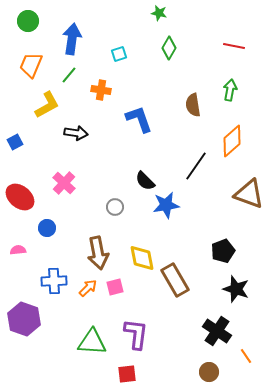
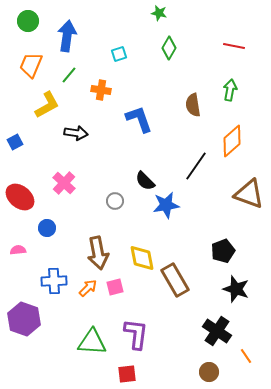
blue arrow: moved 5 px left, 3 px up
gray circle: moved 6 px up
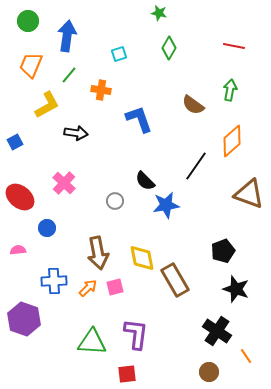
brown semicircle: rotated 45 degrees counterclockwise
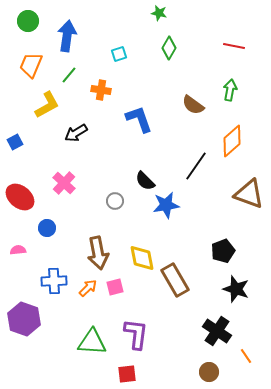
black arrow: rotated 140 degrees clockwise
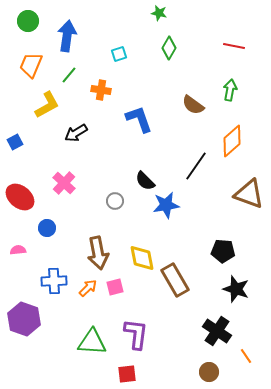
black pentagon: rotated 25 degrees clockwise
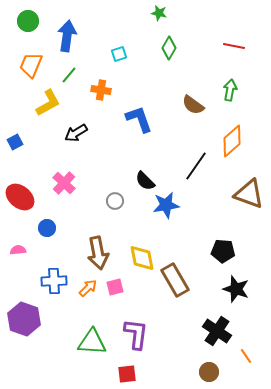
yellow L-shape: moved 1 px right, 2 px up
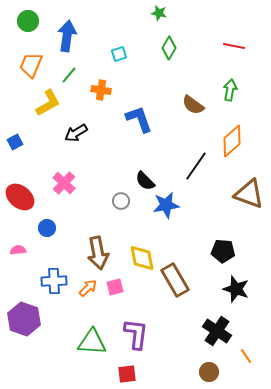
gray circle: moved 6 px right
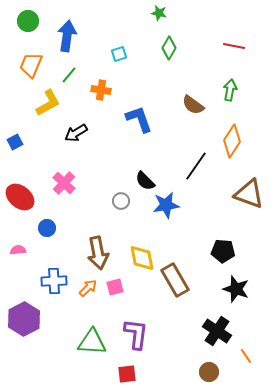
orange diamond: rotated 16 degrees counterclockwise
purple hexagon: rotated 12 degrees clockwise
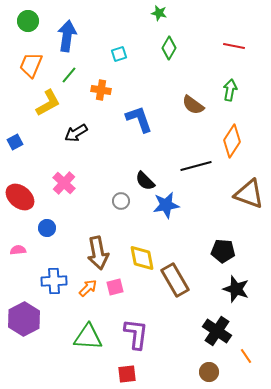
black line: rotated 40 degrees clockwise
green triangle: moved 4 px left, 5 px up
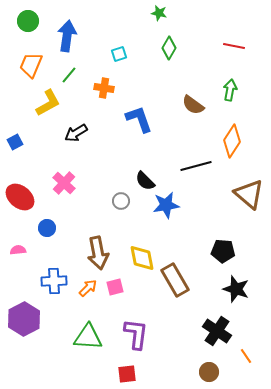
orange cross: moved 3 px right, 2 px up
brown triangle: rotated 20 degrees clockwise
